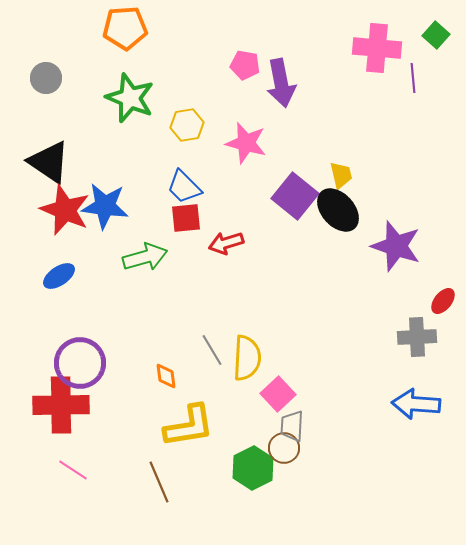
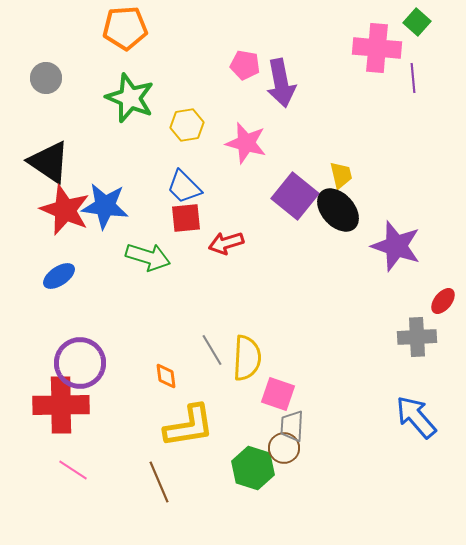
green square: moved 19 px left, 13 px up
green arrow: moved 3 px right; rotated 33 degrees clockwise
pink square: rotated 28 degrees counterclockwise
blue arrow: moved 13 px down; rotated 45 degrees clockwise
green hexagon: rotated 15 degrees counterclockwise
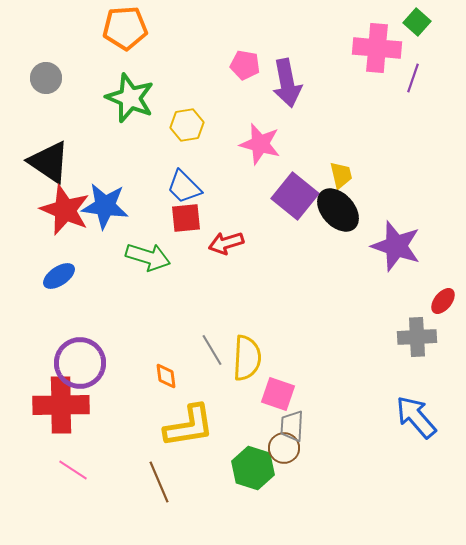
purple line: rotated 24 degrees clockwise
purple arrow: moved 6 px right
pink star: moved 14 px right, 1 px down
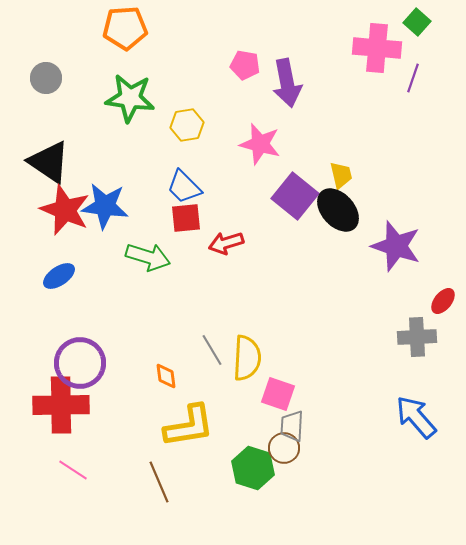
green star: rotated 15 degrees counterclockwise
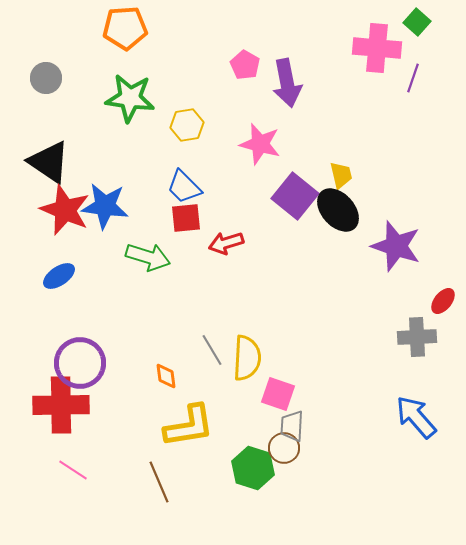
pink pentagon: rotated 20 degrees clockwise
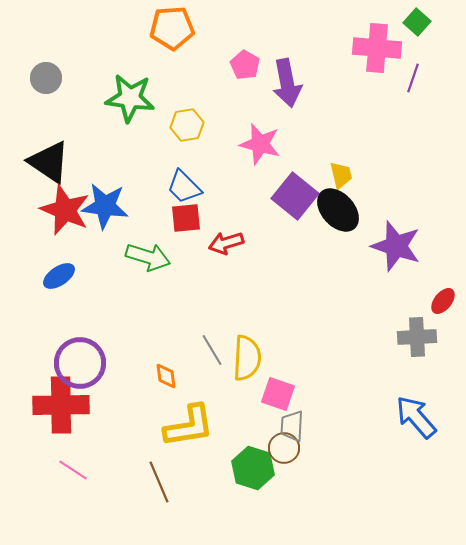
orange pentagon: moved 47 px right
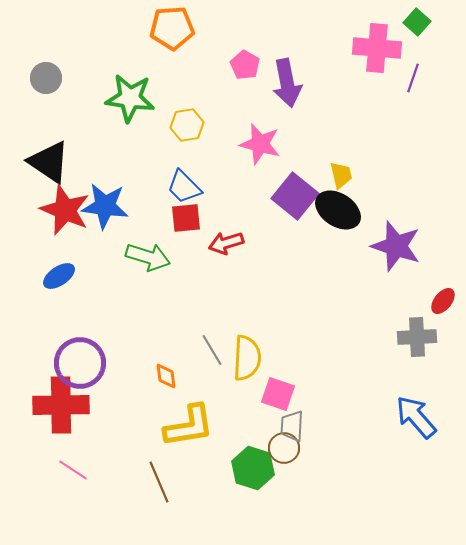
black ellipse: rotated 15 degrees counterclockwise
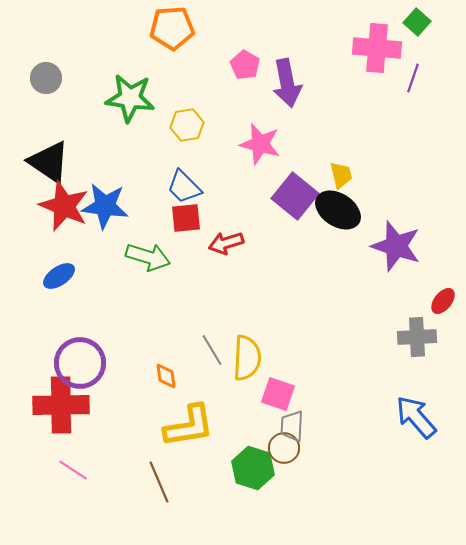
red star: moved 1 px left, 4 px up
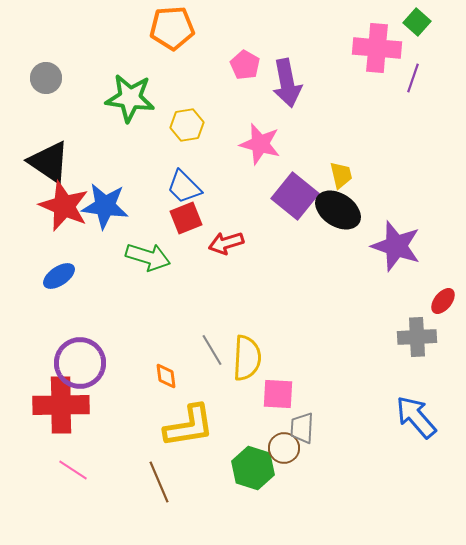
red square: rotated 16 degrees counterclockwise
pink square: rotated 16 degrees counterclockwise
gray trapezoid: moved 10 px right, 2 px down
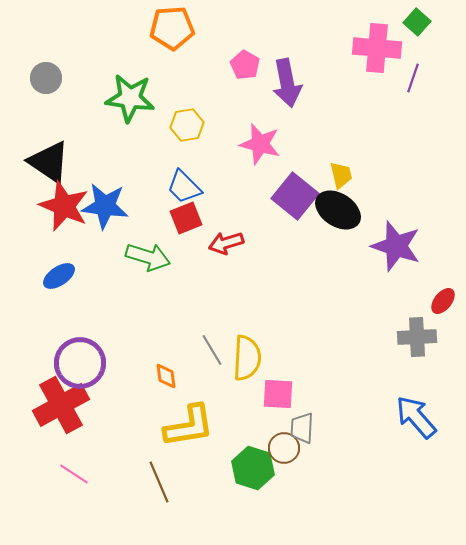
red cross: rotated 28 degrees counterclockwise
pink line: moved 1 px right, 4 px down
